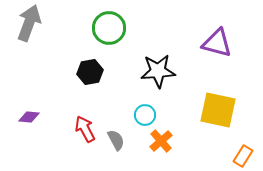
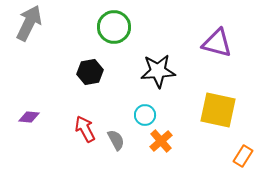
gray arrow: rotated 6 degrees clockwise
green circle: moved 5 px right, 1 px up
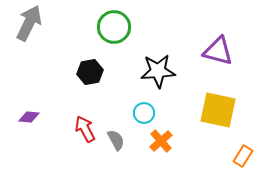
purple triangle: moved 1 px right, 8 px down
cyan circle: moved 1 px left, 2 px up
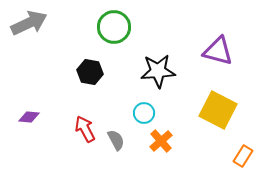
gray arrow: rotated 39 degrees clockwise
black hexagon: rotated 20 degrees clockwise
yellow square: rotated 15 degrees clockwise
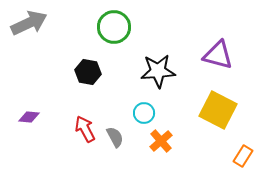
purple triangle: moved 4 px down
black hexagon: moved 2 px left
gray semicircle: moved 1 px left, 3 px up
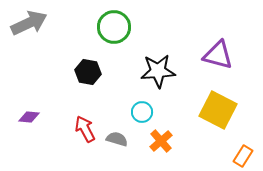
cyan circle: moved 2 px left, 1 px up
gray semicircle: moved 2 px right, 2 px down; rotated 45 degrees counterclockwise
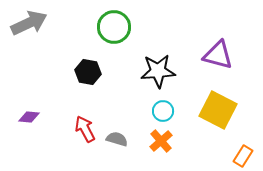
cyan circle: moved 21 px right, 1 px up
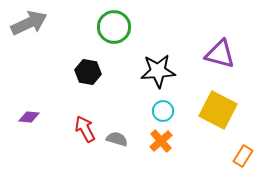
purple triangle: moved 2 px right, 1 px up
